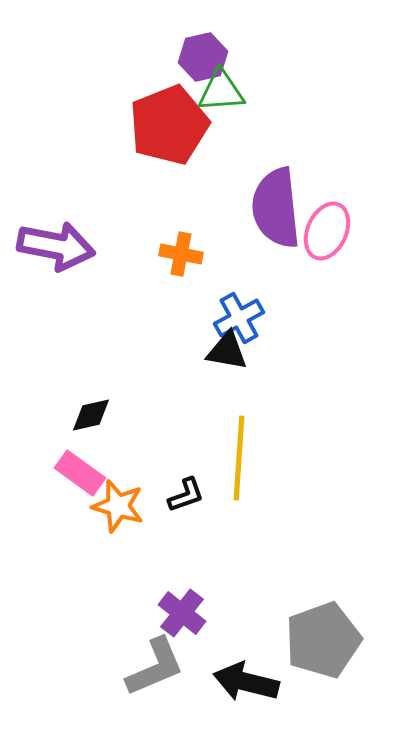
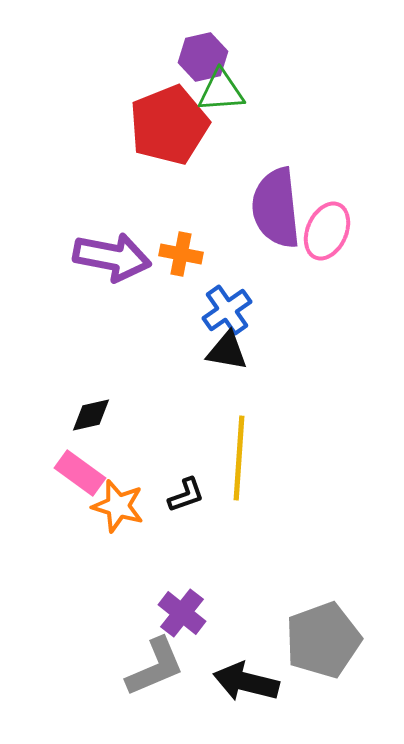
purple arrow: moved 56 px right, 11 px down
blue cross: moved 12 px left, 8 px up; rotated 6 degrees counterclockwise
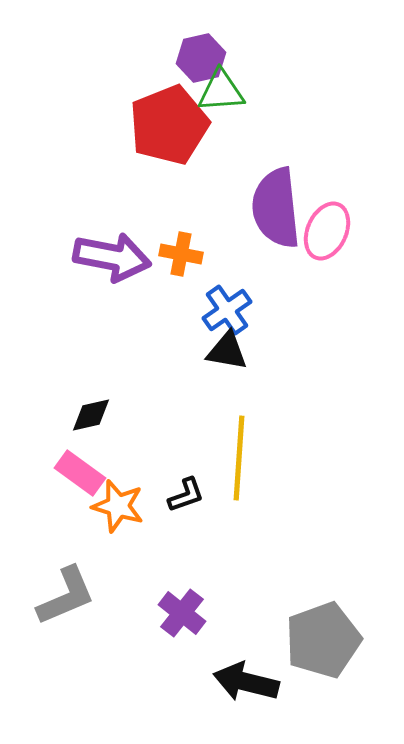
purple hexagon: moved 2 px left, 1 px down
gray L-shape: moved 89 px left, 71 px up
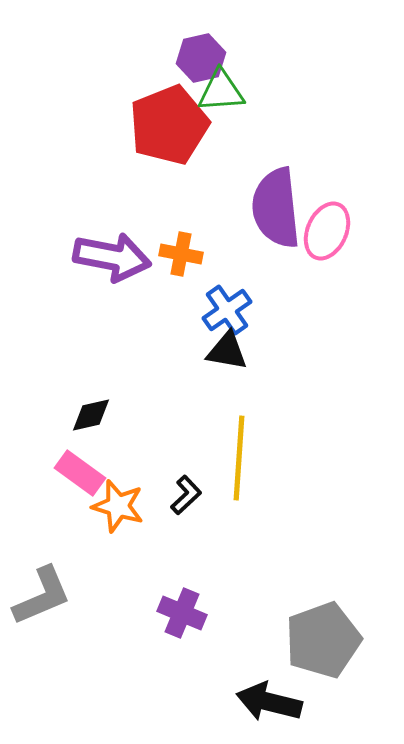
black L-shape: rotated 24 degrees counterclockwise
gray L-shape: moved 24 px left
purple cross: rotated 15 degrees counterclockwise
black arrow: moved 23 px right, 20 px down
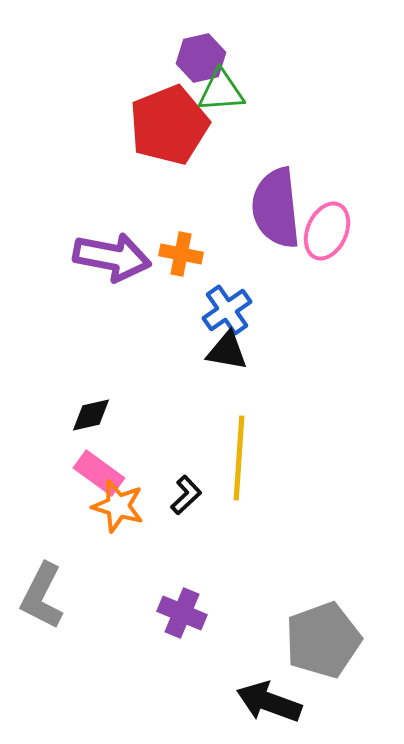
pink rectangle: moved 19 px right
gray L-shape: rotated 140 degrees clockwise
black arrow: rotated 6 degrees clockwise
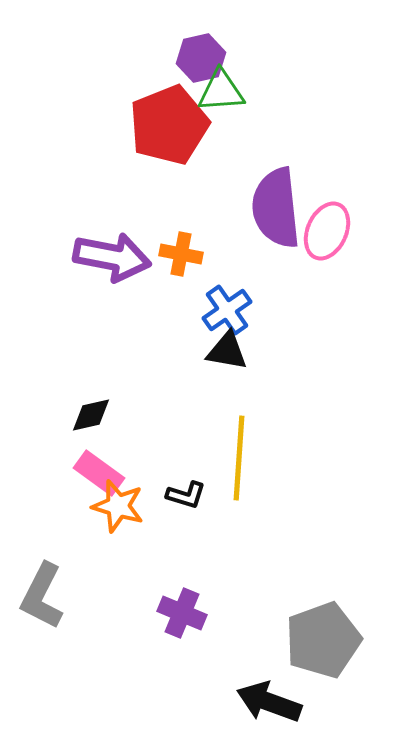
black L-shape: rotated 60 degrees clockwise
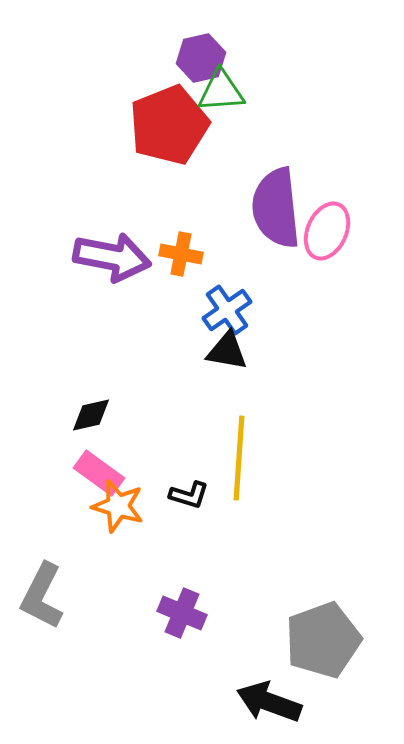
black L-shape: moved 3 px right
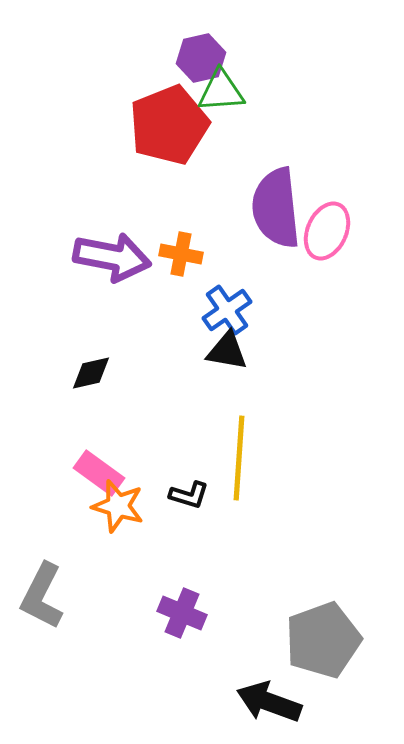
black diamond: moved 42 px up
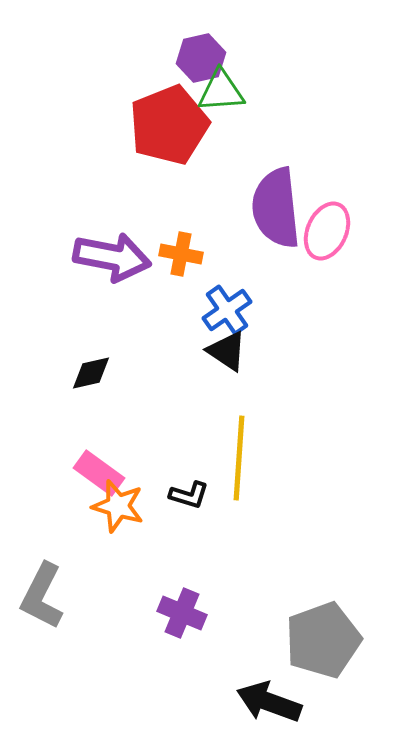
black triangle: rotated 24 degrees clockwise
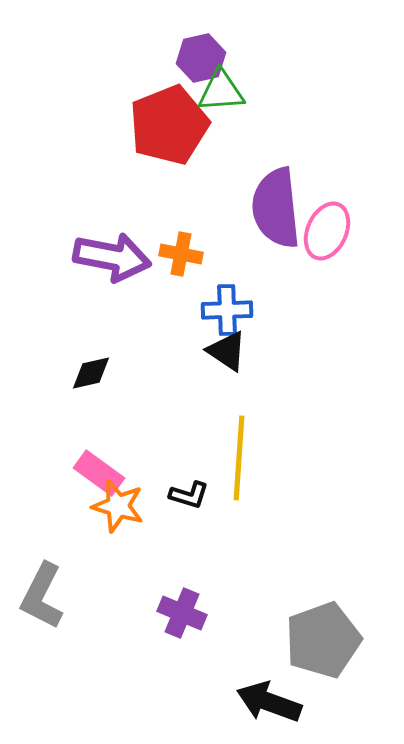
blue cross: rotated 33 degrees clockwise
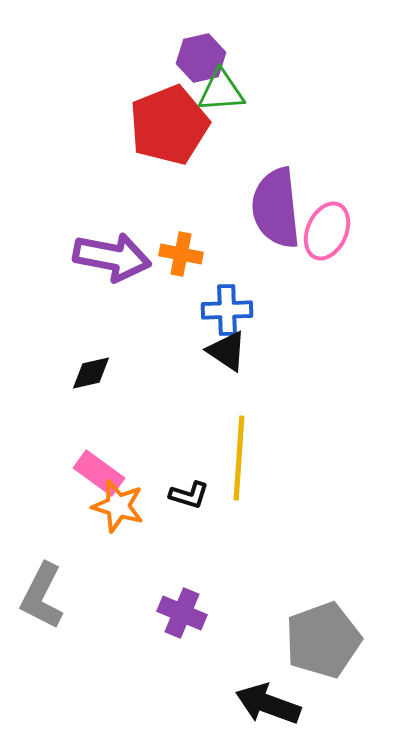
black arrow: moved 1 px left, 2 px down
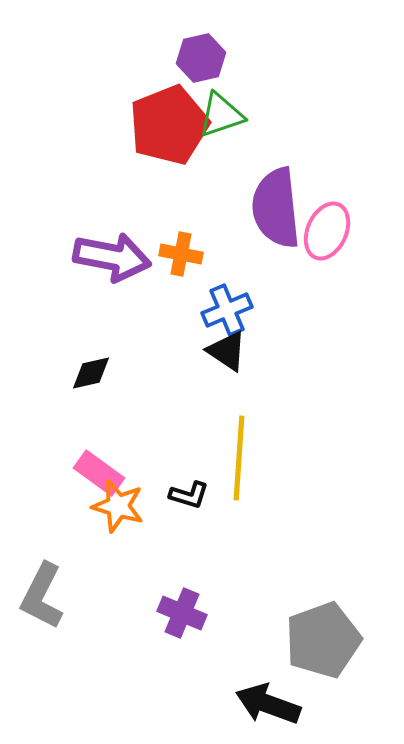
green triangle: moved 24 px down; rotated 15 degrees counterclockwise
blue cross: rotated 21 degrees counterclockwise
